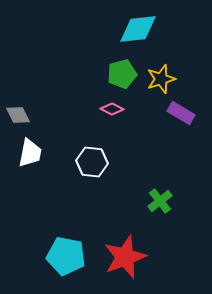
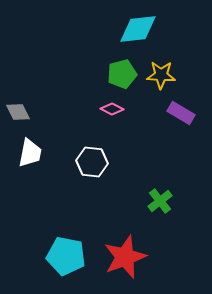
yellow star: moved 4 px up; rotated 20 degrees clockwise
gray diamond: moved 3 px up
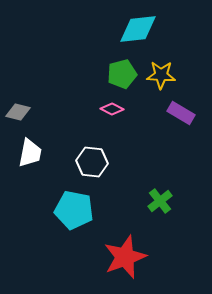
gray diamond: rotated 50 degrees counterclockwise
cyan pentagon: moved 8 px right, 46 px up
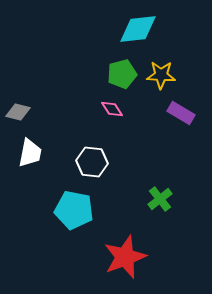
pink diamond: rotated 30 degrees clockwise
green cross: moved 2 px up
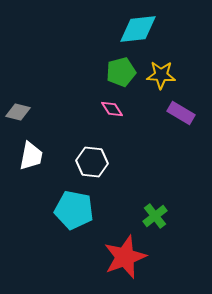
green pentagon: moved 1 px left, 2 px up
white trapezoid: moved 1 px right, 3 px down
green cross: moved 5 px left, 17 px down
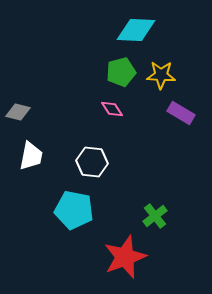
cyan diamond: moved 2 px left, 1 px down; rotated 9 degrees clockwise
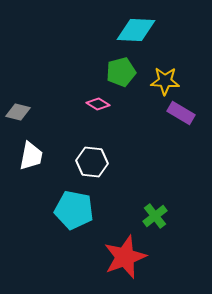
yellow star: moved 4 px right, 6 px down
pink diamond: moved 14 px left, 5 px up; rotated 25 degrees counterclockwise
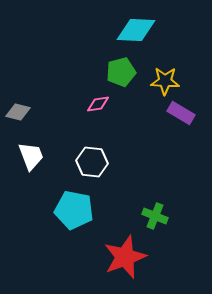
pink diamond: rotated 40 degrees counterclockwise
white trapezoid: rotated 32 degrees counterclockwise
green cross: rotated 30 degrees counterclockwise
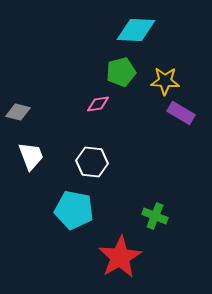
red star: moved 5 px left; rotated 9 degrees counterclockwise
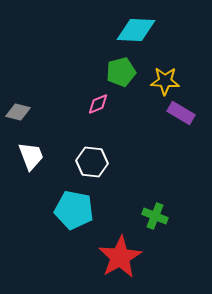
pink diamond: rotated 15 degrees counterclockwise
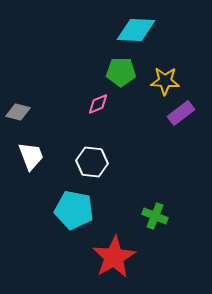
green pentagon: rotated 16 degrees clockwise
purple rectangle: rotated 68 degrees counterclockwise
red star: moved 6 px left
